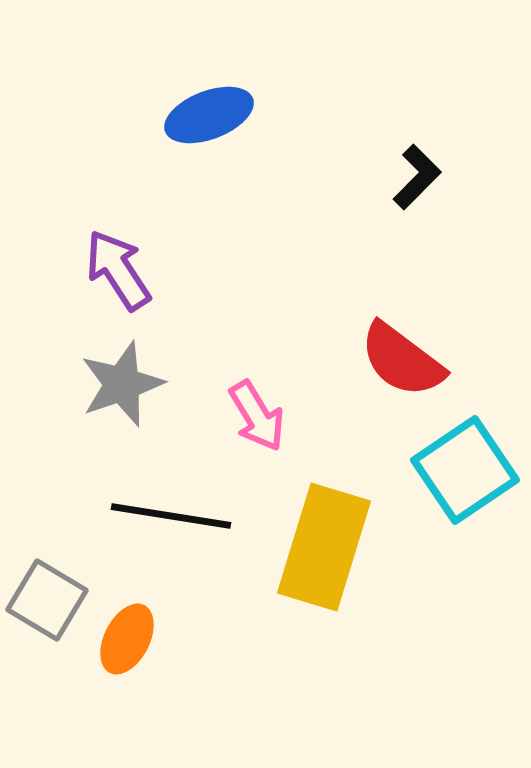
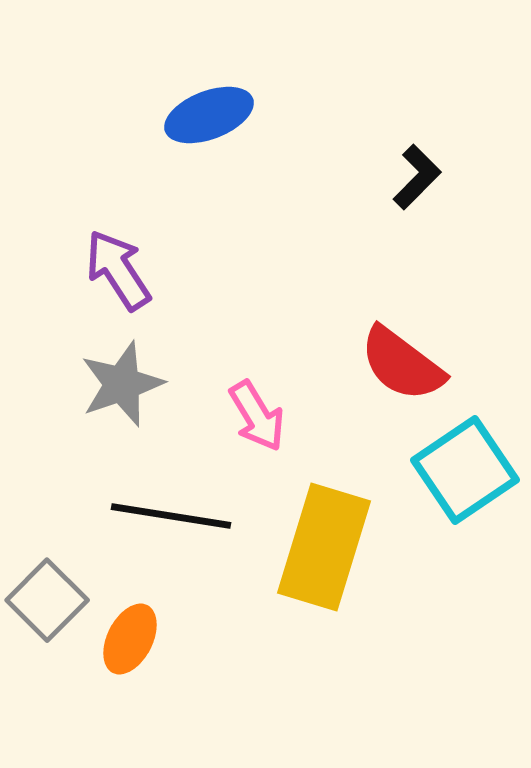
red semicircle: moved 4 px down
gray square: rotated 14 degrees clockwise
orange ellipse: moved 3 px right
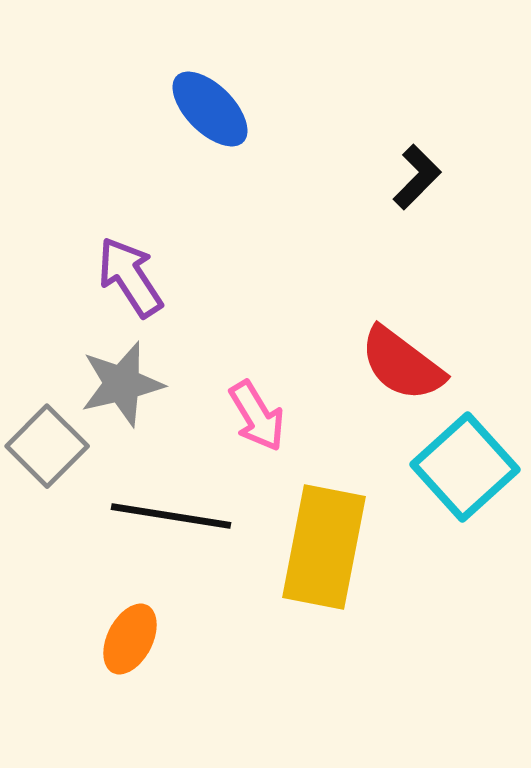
blue ellipse: moved 1 px right, 6 px up; rotated 66 degrees clockwise
purple arrow: moved 12 px right, 7 px down
gray star: rotated 6 degrees clockwise
cyan square: moved 3 px up; rotated 8 degrees counterclockwise
yellow rectangle: rotated 6 degrees counterclockwise
gray square: moved 154 px up
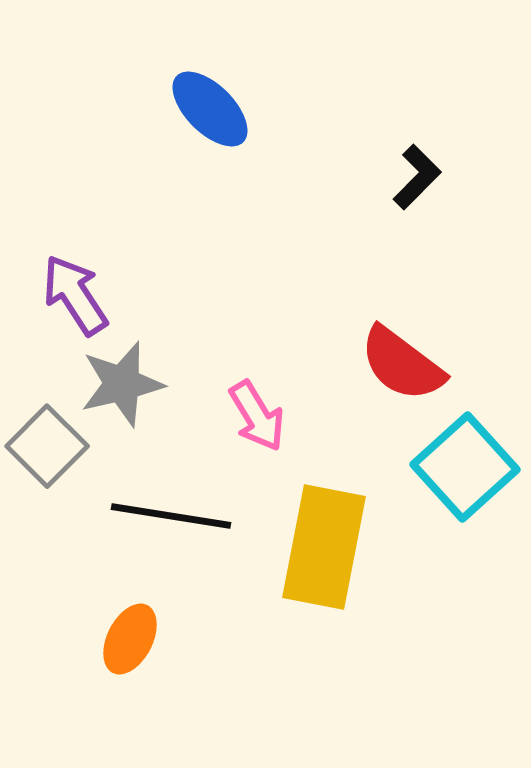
purple arrow: moved 55 px left, 18 px down
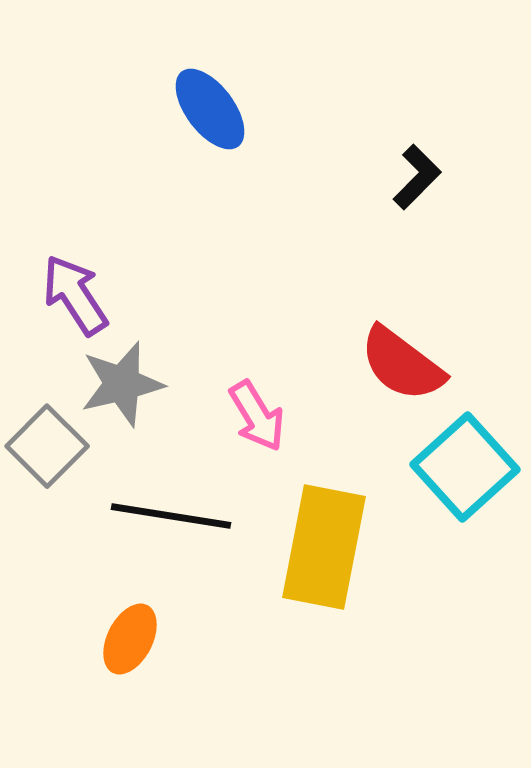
blue ellipse: rotated 8 degrees clockwise
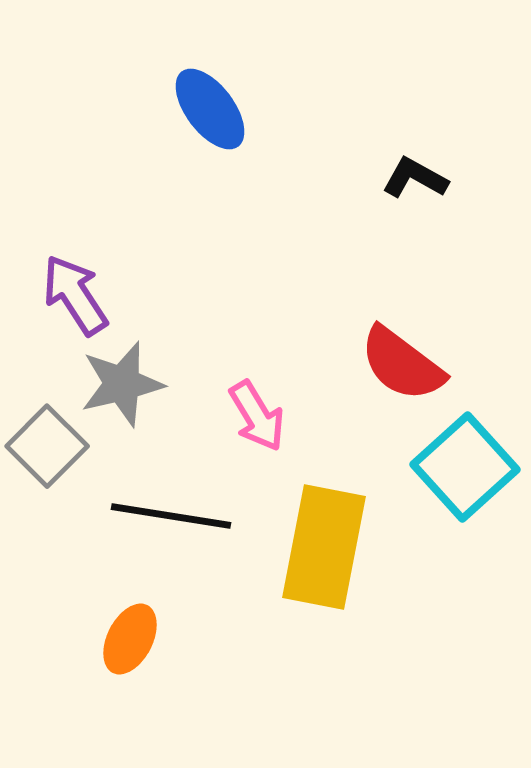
black L-shape: moved 2 px left, 1 px down; rotated 106 degrees counterclockwise
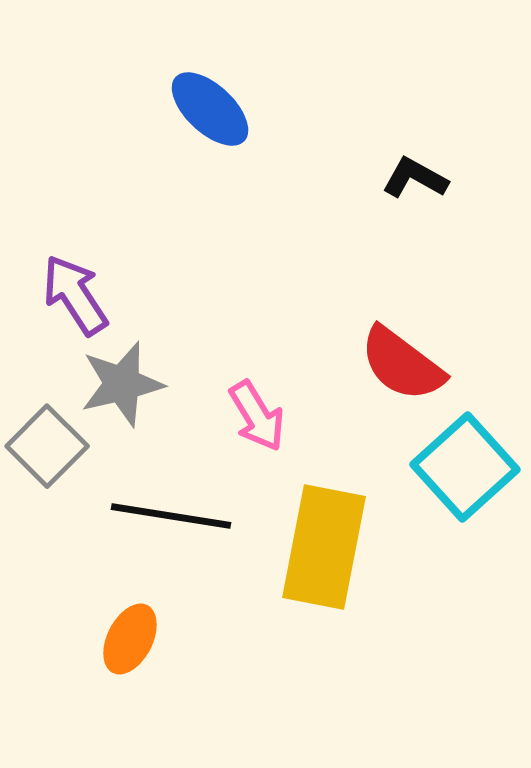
blue ellipse: rotated 10 degrees counterclockwise
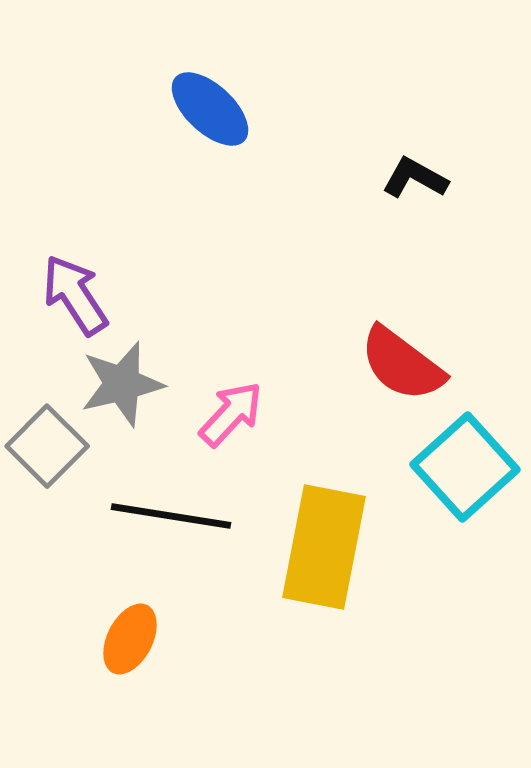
pink arrow: moved 26 px left, 2 px up; rotated 106 degrees counterclockwise
